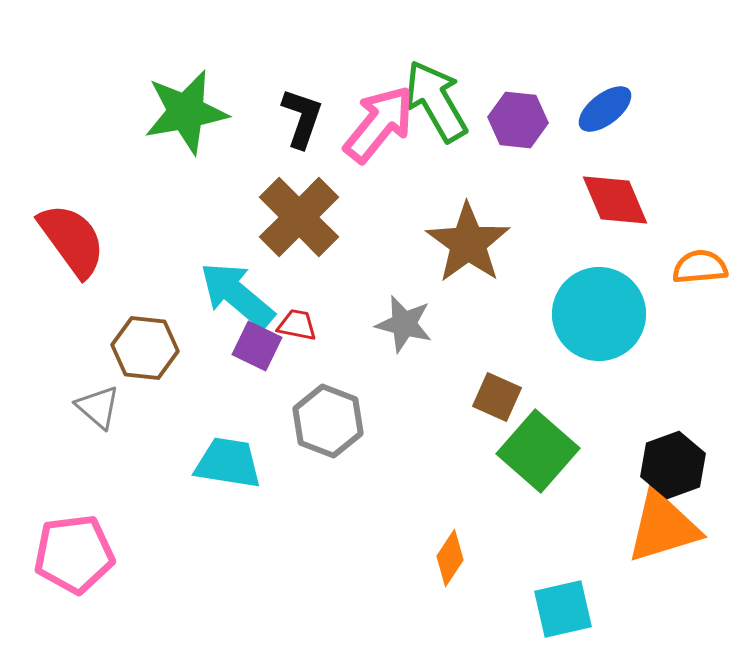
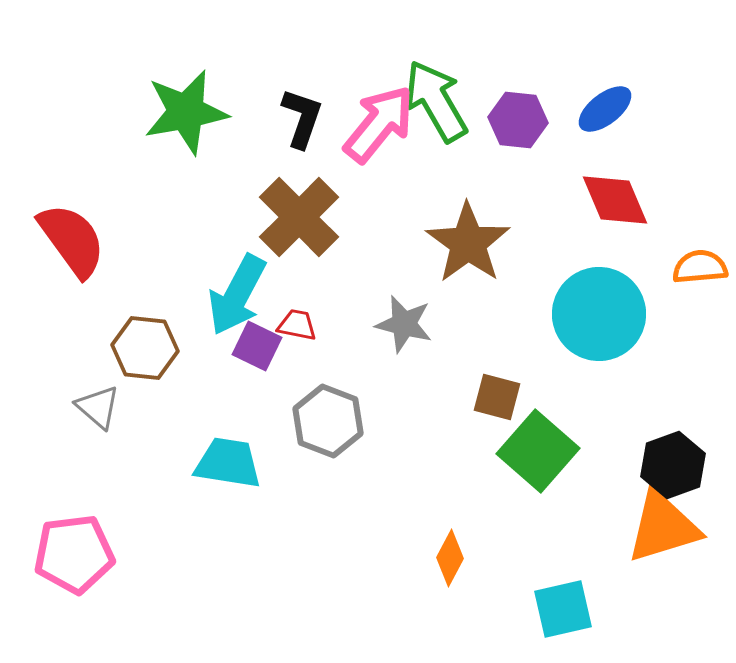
cyan arrow: rotated 102 degrees counterclockwise
brown square: rotated 9 degrees counterclockwise
orange diamond: rotated 6 degrees counterclockwise
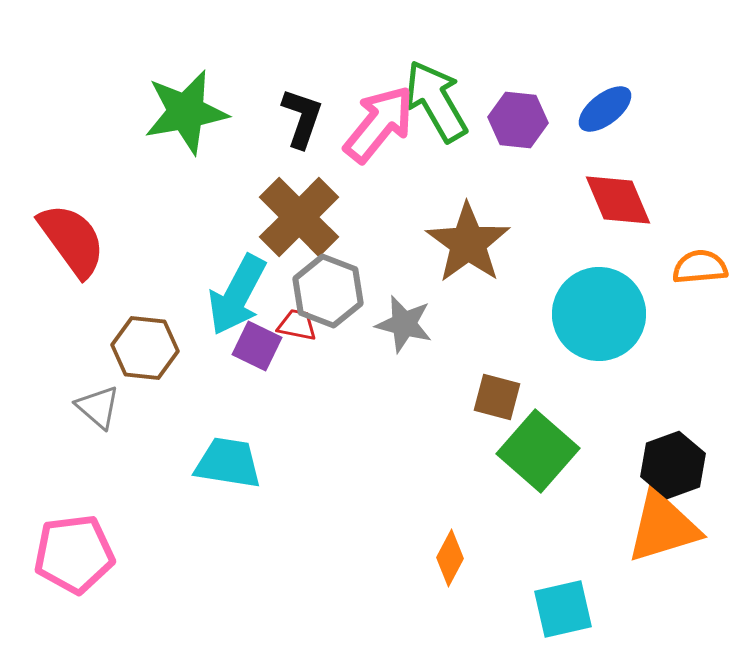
red diamond: moved 3 px right
gray hexagon: moved 130 px up
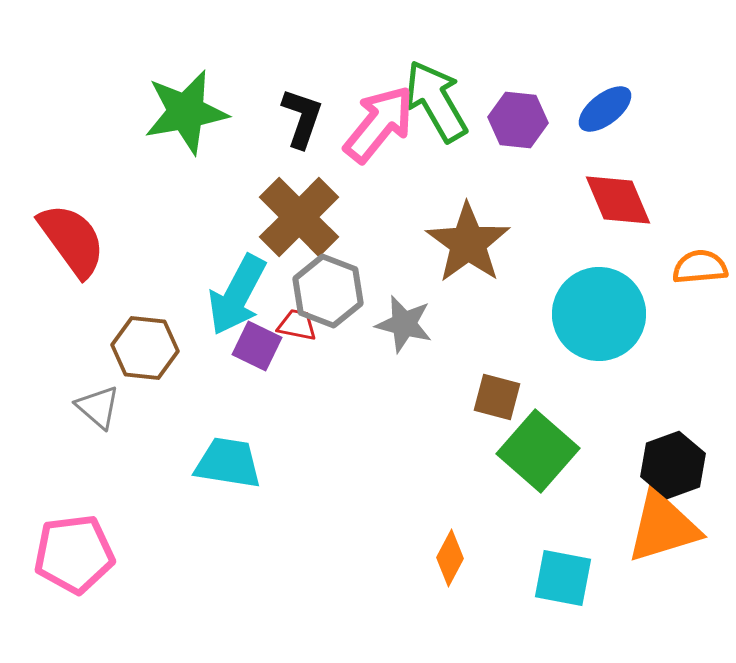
cyan square: moved 31 px up; rotated 24 degrees clockwise
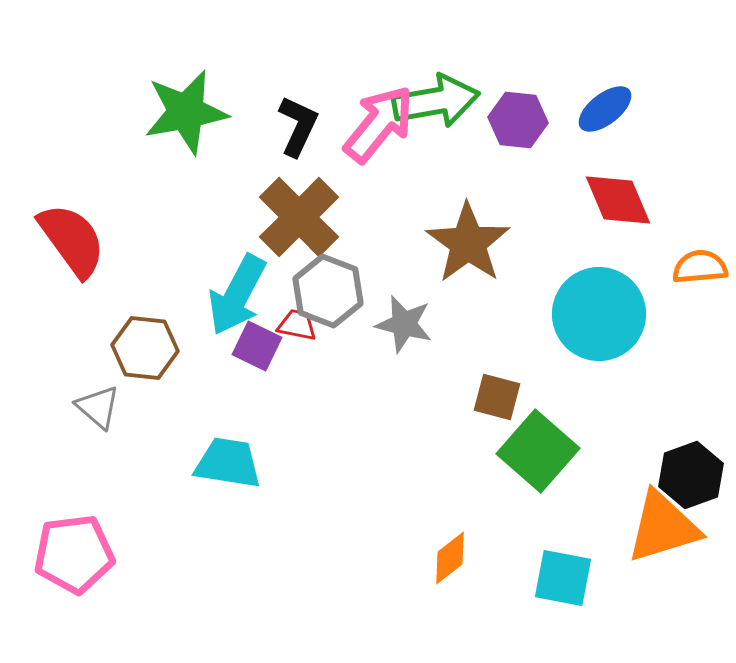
green arrow: rotated 110 degrees clockwise
black L-shape: moved 4 px left, 8 px down; rotated 6 degrees clockwise
black hexagon: moved 18 px right, 10 px down
orange diamond: rotated 24 degrees clockwise
